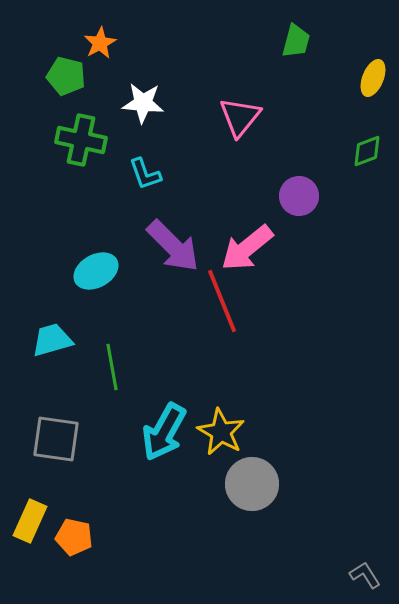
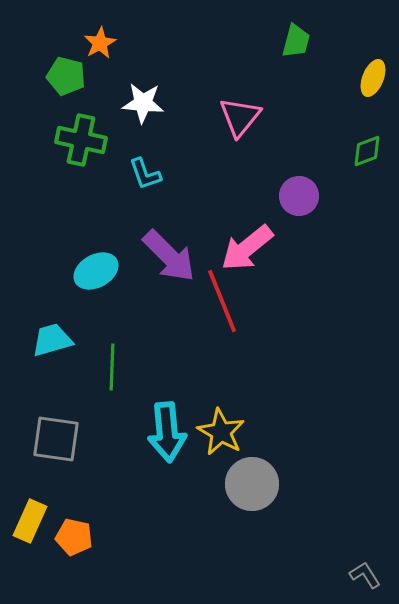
purple arrow: moved 4 px left, 10 px down
green line: rotated 12 degrees clockwise
cyan arrow: moved 3 px right; rotated 34 degrees counterclockwise
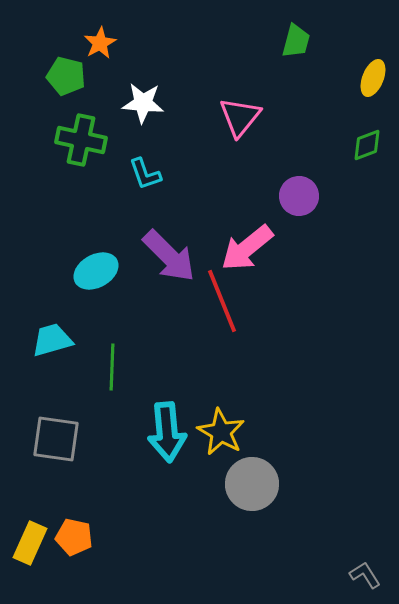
green diamond: moved 6 px up
yellow rectangle: moved 22 px down
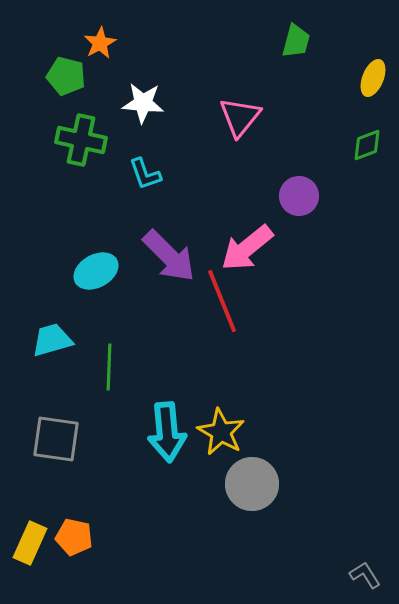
green line: moved 3 px left
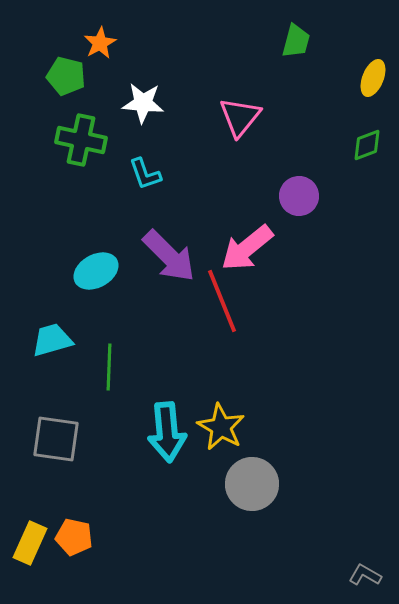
yellow star: moved 5 px up
gray L-shape: rotated 28 degrees counterclockwise
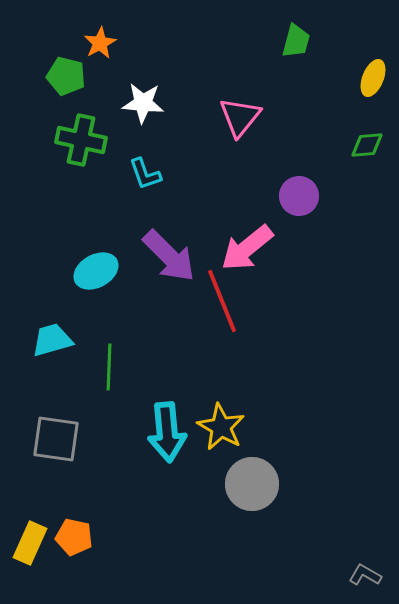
green diamond: rotated 16 degrees clockwise
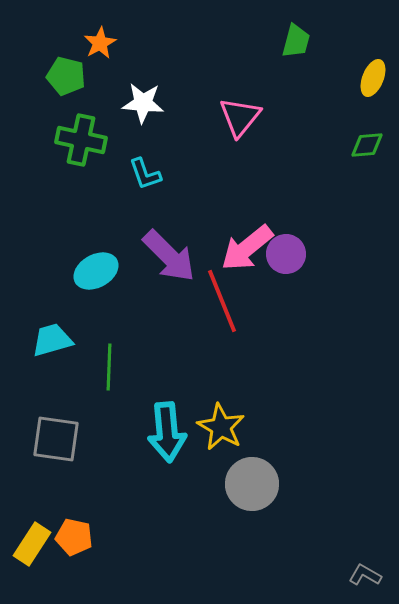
purple circle: moved 13 px left, 58 px down
yellow rectangle: moved 2 px right, 1 px down; rotated 9 degrees clockwise
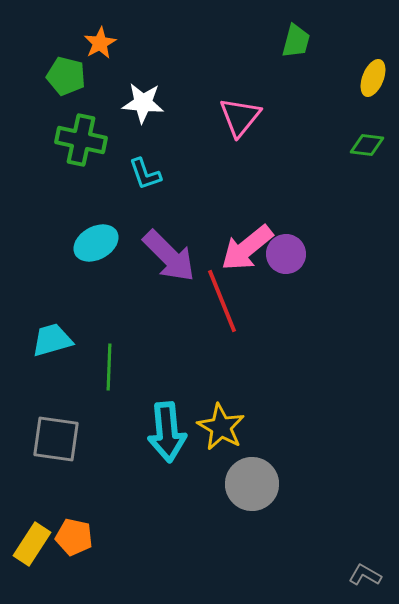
green diamond: rotated 12 degrees clockwise
cyan ellipse: moved 28 px up
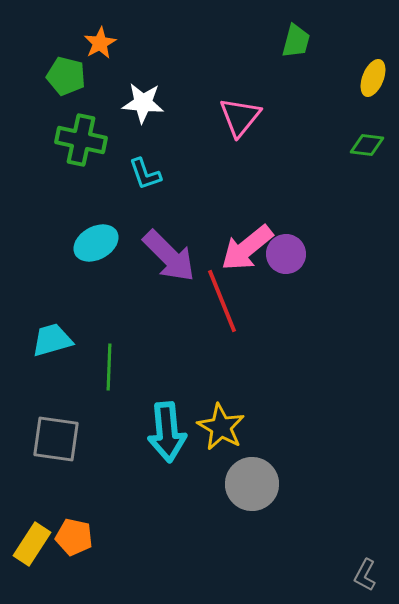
gray L-shape: rotated 92 degrees counterclockwise
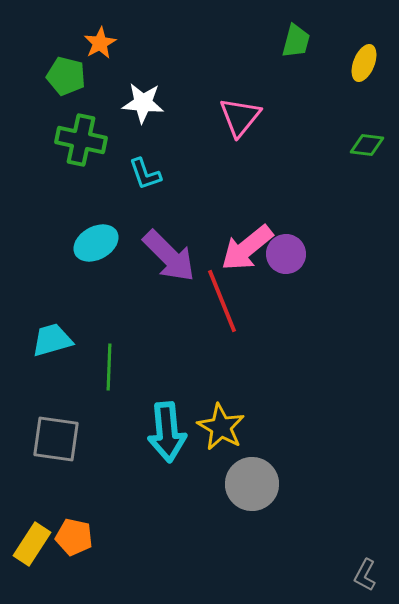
yellow ellipse: moved 9 px left, 15 px up
